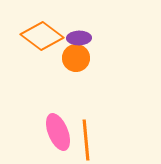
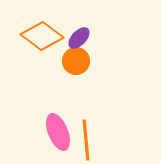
purple ellipse: rotated 45 degrees counterclockwise
orange circle: moved 3 px down
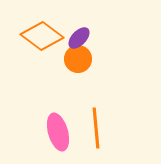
orange circle: moved 2 px right, 2 px up
pink ellipse: rotated 6 degrees clockwise
orange line: moved 10 px right, 12 px up
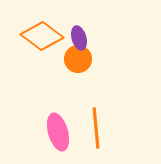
purple ellipse: rotated 60 degrees counterclockwise
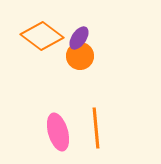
purple ellipse: rotated 50 degrees clockwise
orange circle: moved 2 px right, 3 px up
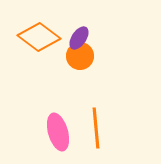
orange diamond: moved 3 px left, 1 px down
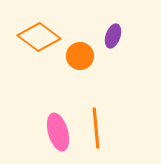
purple ellipse: moved 34 px right, 2 px up; rotated 15 degrees counterclockwise
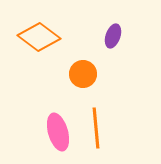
orange circle: moved 3 px right, 18 px down
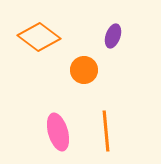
orange circle: moved 1 px right, 4 px up
orange line: moved 10 px right, 3 px down
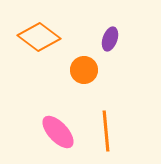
purple ellipse: moved 3 px left, 3 px down
pink ellipse: rotated 27 degrees counterclockwise
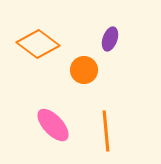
orange diamond: moved 1 px left, 7 px down
pink ellipse: moved 5 px left, 7 px up
